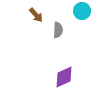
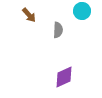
brown arrow: moved 7 px left
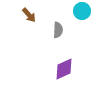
purple diamond: moved 8 px up
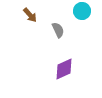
brown arrow: moved 1 px right
gray semicircle: rotated 28 degrees counterclockwise
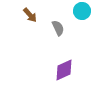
gray semicircle: moved 2 px up
purple diamond: moved 1 px down
